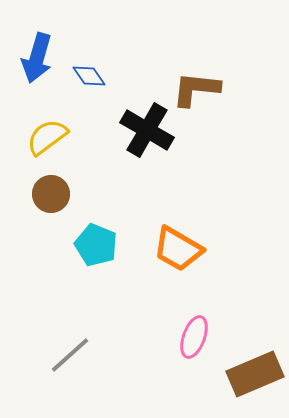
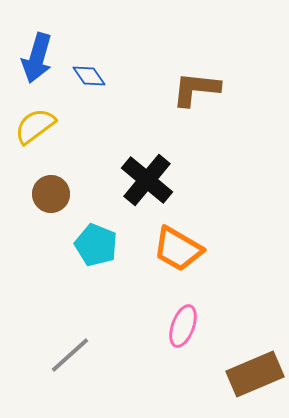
black cross: moved 50 px down; rotated 10 degrees clockwise
yellow semicircle: moved 12 px left, 11 px up
pink ellipse: moved 11 px left, 11 px up
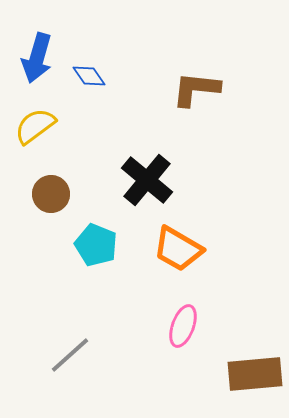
brown rectangle: rotated 18 degrees clockwise
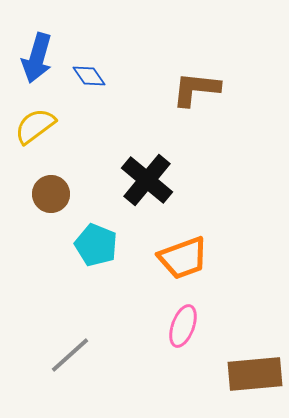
orange trapezoid: moved 5 px right, 9 px down; rotated 50 degrees counterclockwise
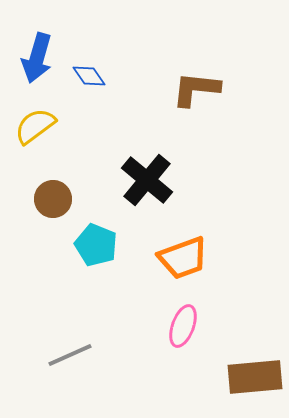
brown circle: moved 2 px right, 5 px down
gray line: rotated 18 degrees clockwise
brown rectangle: moved 3 px down
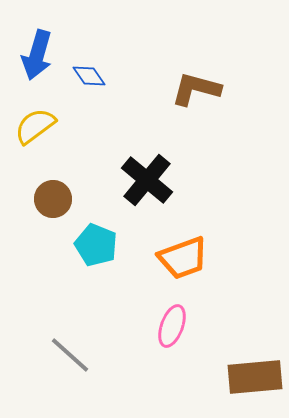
blue arrow: moved 3 px up
brown L-shape: rotated 9 degrees clockwise
pink ellipse: moved 11 px left
gray line: rotated 66 degrees clockwise
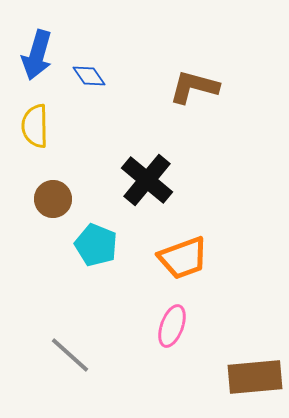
brown L-shape: moved 2 px left, 2 px up
yellow semicircle: rotated 54 degrees counterclockwise
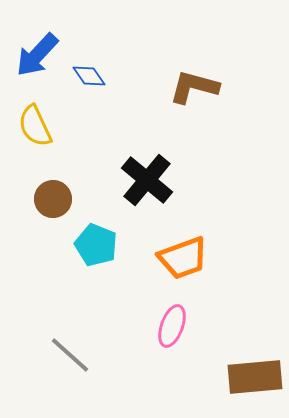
blue arrow: rotated 27 degrees clockwise
yellow semicircle: rotated 24 degrees counterclockwise
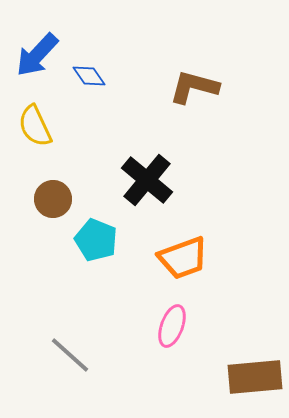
cyan pentagon: moved 5 px up
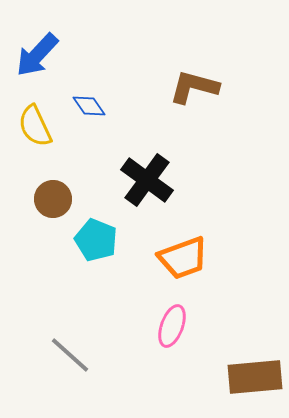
blue diamond: moved 30 px down
black cross: rotated 4 degrees counterclockwise
